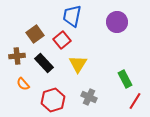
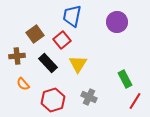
black rectangle: moved 4 px right
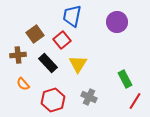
brown cross: moved 1 px right, 1 px up
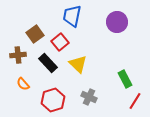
red square: moved 2 px left, 2 px down
yellow triangle: rotated 18 degrees counterclockwise
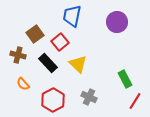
brown cross: rotated 21 degrees clockwise
red hexagon: rotated 10 degrees counterclockwise
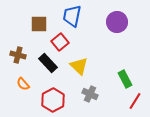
brown square: moved 4 px right, 10 px up; rotated 36 degrees clockwise
yellow triangle: moved 1 px right, 2 px down
gray cross: moved 1 px right, 3 px up
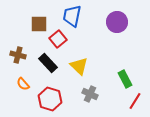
red square: moved 2 px left, 3 px up
red hexagon: moved 3 px left, 1 px up; rotated 15 degrees counterclockwise
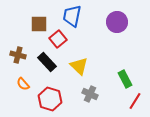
black rectangle: moved 1 px left, 1 px up
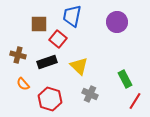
red square: rotated 12 degrees counterclockwise
black rectangle: rotated 66 degrees counterclockwise
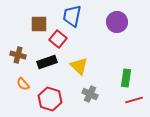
green rectangle: moved 1 px right, 1 px up; rotated 36 degrees clockwise
red line: moved 1 px left, 1 px up; rotated 42 degrees clockwise
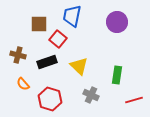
green rectangle: moved 9 px left, 3 px up
gray cross: moved 1 px right, 1 px down
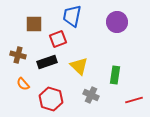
brown square: moved 5 px left
red square: rotated 30 degrees clockwise
green rectangle: moved 2 px left
red hexagon: moved 1 px right
